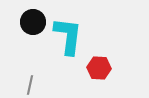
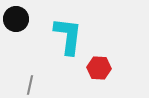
black circle: moved 17 px left, 3 px up
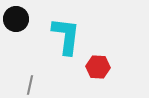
cyan L-shape: moved 2 px left
red hexagon: moved 1 px left, 1 px up
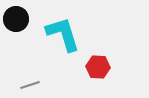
cyan L-shape: moved 3 px left, 2 px up; rotated 24 degrees counterclockwise
gray line: rotated 60 degrees clockwise
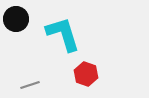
red hexagon: moved 12 px left, 7 px down; rotated 15 degrees clockwise
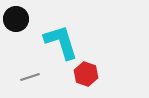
cyan L-shape: moved 2 px left, 8 px down
gray line: moved 8 px up
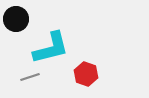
cyan L-shape: moved 10 px left, 6 px down; rotated 93 degrees clockwise
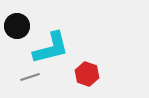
black circle: moved 1 px right, 7 px down
red hexagon: moved 1 px right
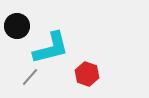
gray line: rotated 30 degrees counterclockwise
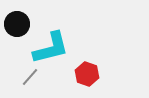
black circle: moved 2 px up
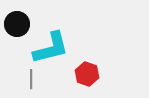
gray line: moved 1 px right, 2 px down; rotated 42 degrees counterclockwise
